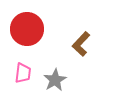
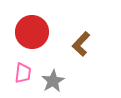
red circle: moved 5 px right, 3 px down
gray star: moved 2 px left, 1 px down
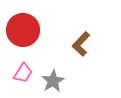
red circle: moved 9 px left, 2 px up
pink trapezoid: rotated 25 degrees clockwise
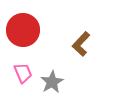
pink trapezoid: rotated 55 degrees counterclockwise
gray star: moved 1 px left, 1 px down
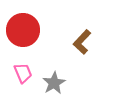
brown L-shape: moved 1 px right, 2 px up
gray star: moved 2 px right, 1 px down
